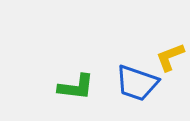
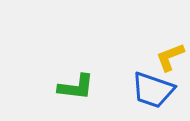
blue trapezoid: moved 16 px right, 7 px down
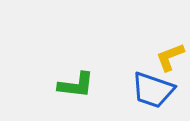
green L-shape: moved 2 px up
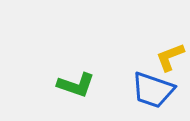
green L-shape: rotated 12 degrees clockwise
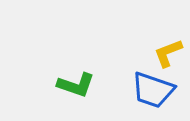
yellow L-shape: moved 2 px left, 4 px up
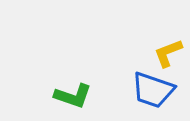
green L-shape: moved 3 px left, 11 px down
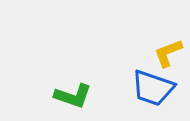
blue trapezoid: moved 2 px up
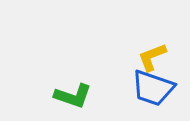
yellow L-shape: moved 16 px left, 4 px down
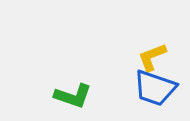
blue trapezoid: moved 2 px right
